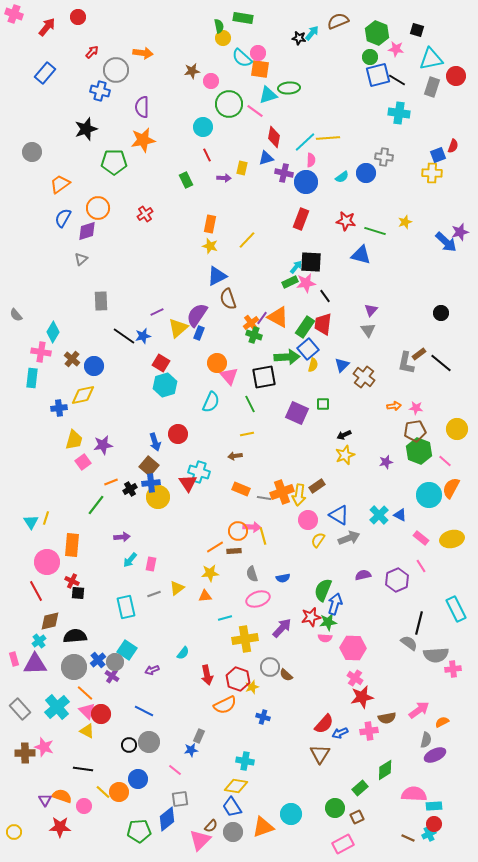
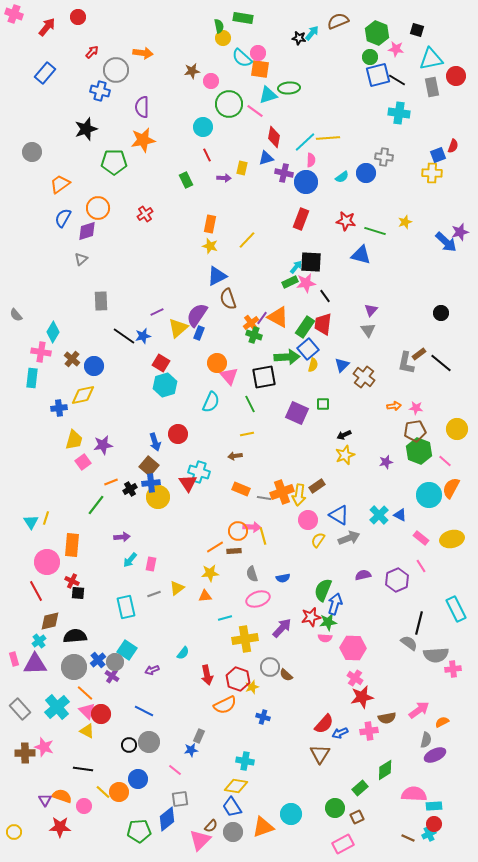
gray rectangle at (432, 87): rotated 30 degrees counterclockwise
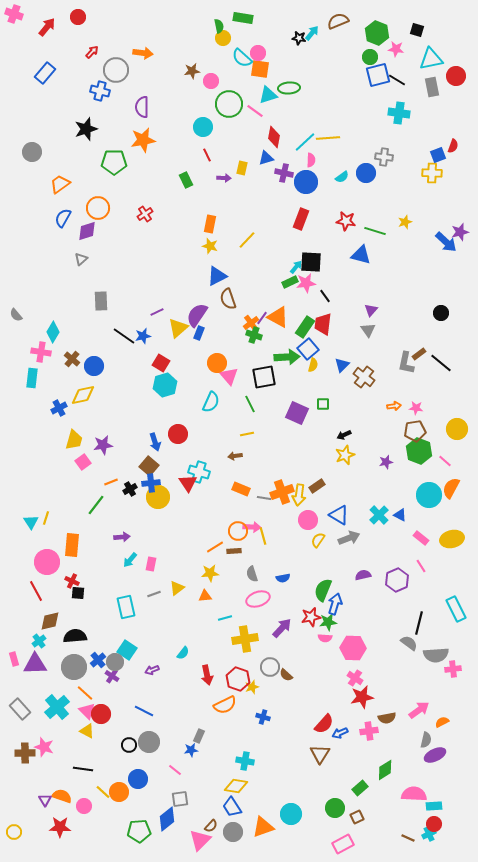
blue cross at (59, 408): rotated 21 degrees counterclockwise
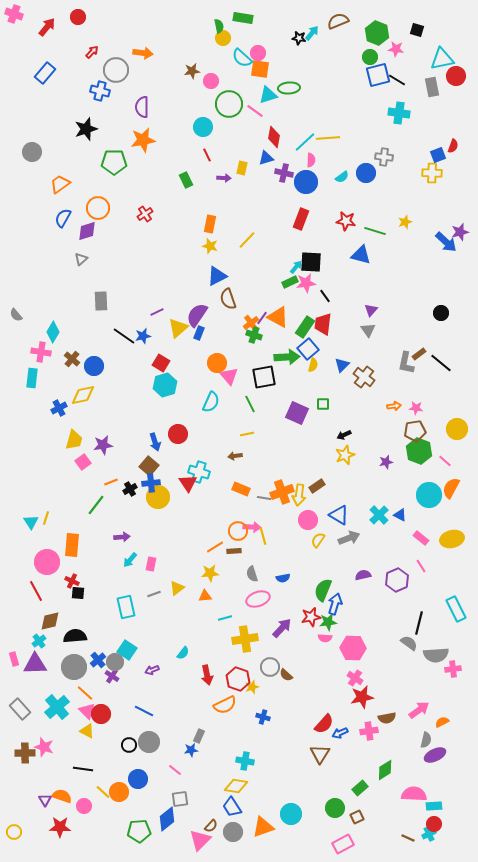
cyan triangle at (431, 59): moved 11 px right
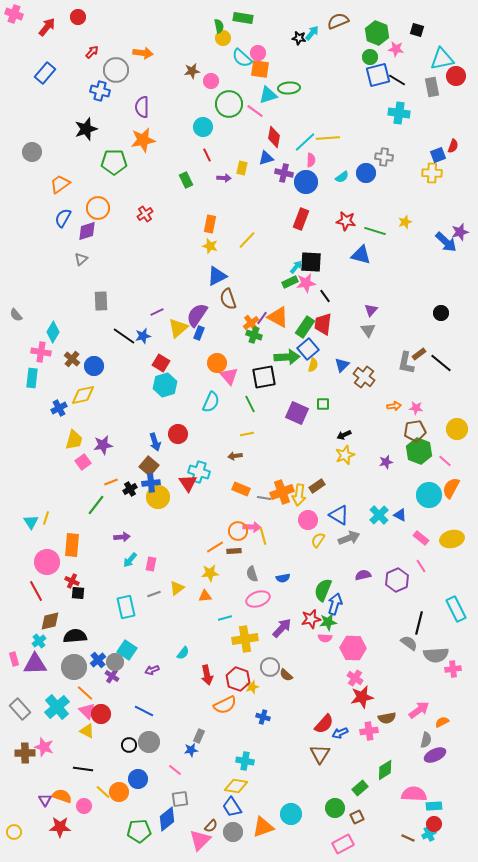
red star at (311, 617): moved 2 px down
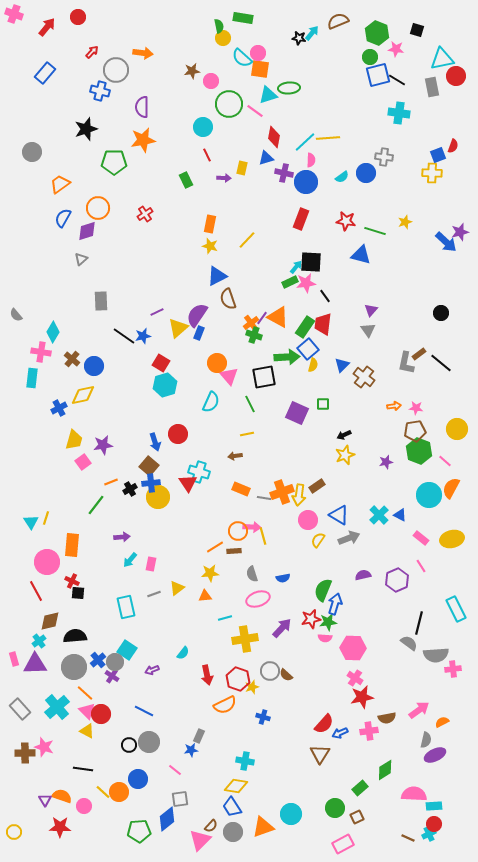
gray circle at (270, 667): moved 4 px down
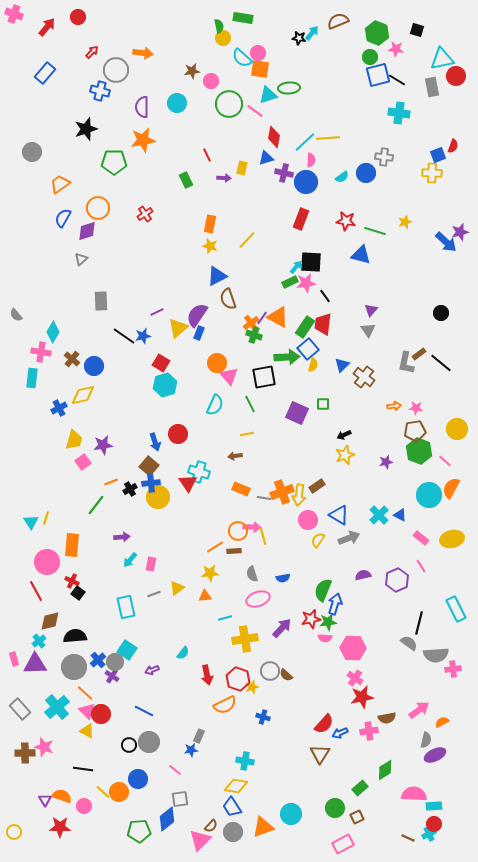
cyan circle at (203, 127): moved 26 px left, 24 px up
cyan semicircle at (211, 402): moved 4 px right, 3 px down
black square at (78, 593): rotated 32 degrees clockwise
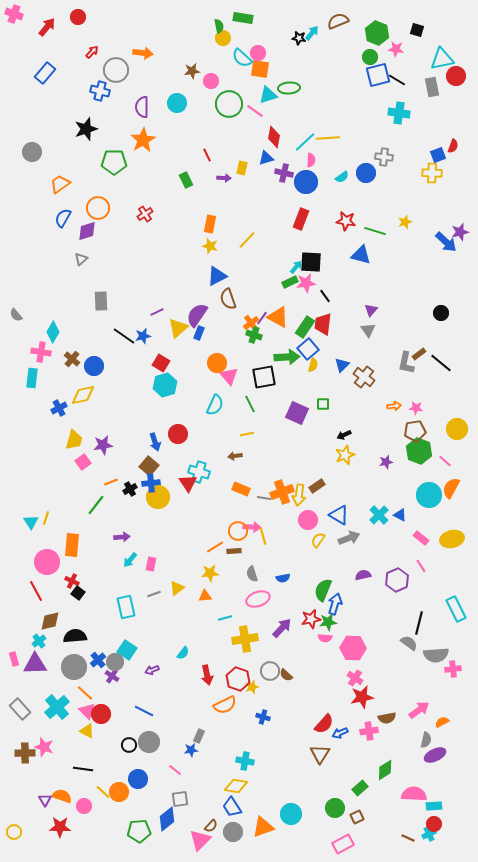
orange star at (143, 140): rotated 20 degrees counterclockwise
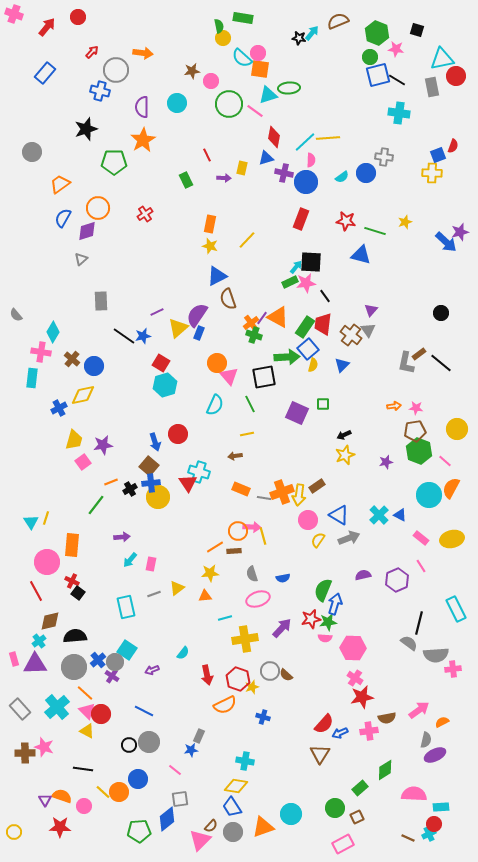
brown cross at (364, 377): moved 13 px left, 42 px up
cyan rectangle at (434, 806): moved 7 px right, 1 px down
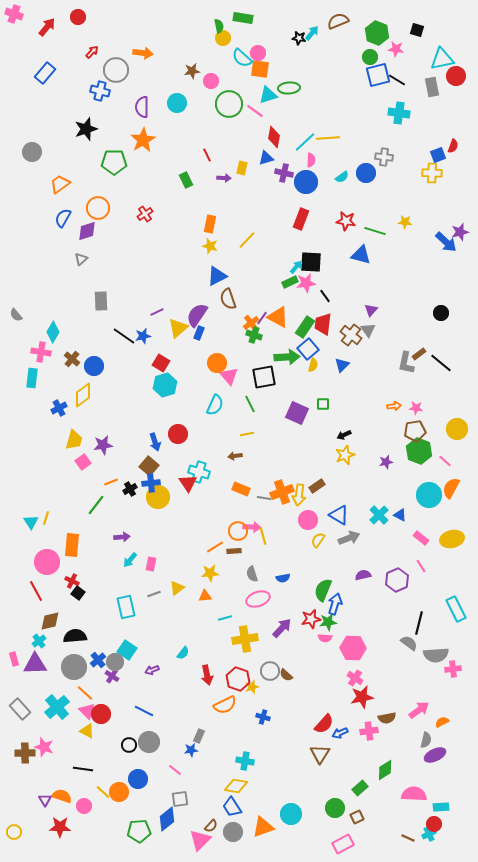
yellow star at (405, 222): rotated 24 degrees clockwise
yellow diamond at (83, 395): rotated 25 degrees counterclockwise
